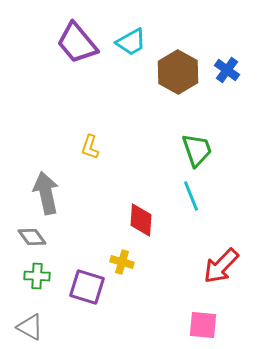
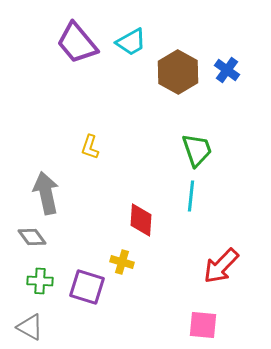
cyan line: rotated 28 degrees clockwise
green cross: moved 3 px right, 5 px down
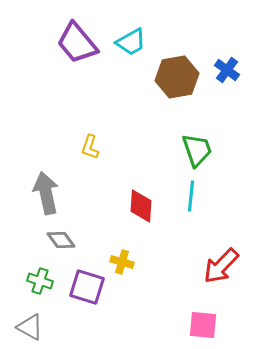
brown hexagon: moved 1 px left, 5 px down; rotated 21 degrees clockwise
red diamond: moved 14 px up
gray diamond: moved 29 px right, 3 px down
green cross: rotated 15 degrees clockwise
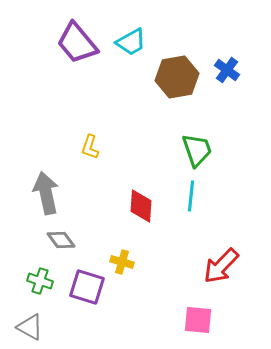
pink square: moved 5 px left, 5 px up
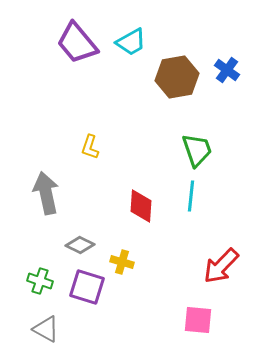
gray diamond: moved 19 px right, 5 px down; rotated 28 degrees counterclockwise
gray triangle: moved 16 px right, 2 px down
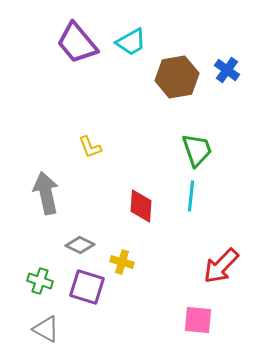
yellow L-shape: rotated 40 degrees counterclockwise
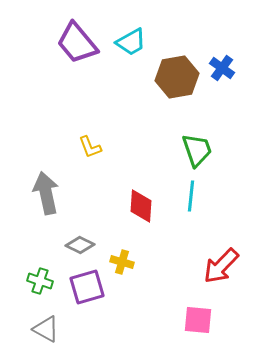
blue cross: moved 5 px left, 2 px up
purple square: rotated 33 degrees counterclockwise
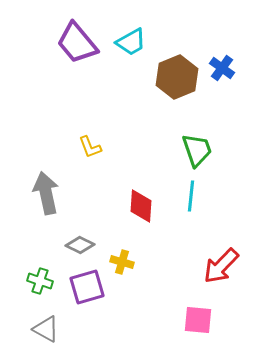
brown hexagon: rotated 12 degrees counterclockwise
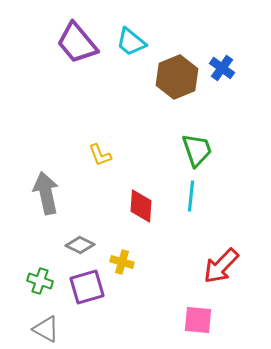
cyan trapezoid: rotated 68 degrees clockwise
yellow L-shape: moved 10 px right, 8 px down
